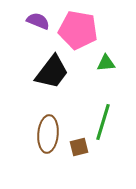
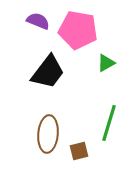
green triangle: rotated 24 degrees counterclockwise
black trapezoid: moved 4 px left
green line: moved 6 px right, 1 px down
brown square: moved 4 px down
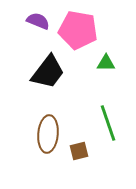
green triangle: rotated 30 degrees clockwise
green line: moved 1 px left; rotated 36 degrees counterclockwise
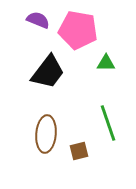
purple semicircle: moved 1 px up
brown ellipse: moved 2 px left
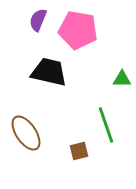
purple semicircle: rotated 90 degrees counterclockwise
green triangle: moved 16 px right, 16 px down
black trapezoid: moved 1 px right; rotated 114 degrees counterclockwise
green line: moved 2 px left, 2 px down
brown ellipse: moved 20 px left, 1 px up; rotated 39 degrees counterclockwise
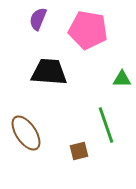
purple semicircle: moved 1 px up
pink pentagon: moved 10 px right
black trapezoid: rotated 9 degrees counterclockwise
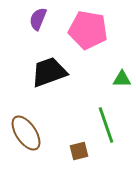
black trapezoid: rotated 24 degrees counterclockwise
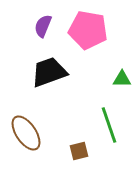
purple semicircle: moved 5 px right, 7 px down
green line: moved 3 px right
